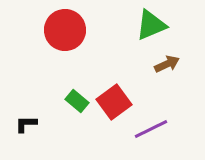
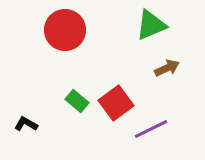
brown arrow: moved 4 px down
red square: moved 2 px right, 1 px down
black L-shape: rotated 30 degrees clockwise
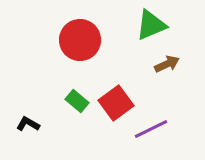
red circle: moved 15 px right, 10 px down
brown arrow: moved 4 px up
black L-shape: moved 2 px right
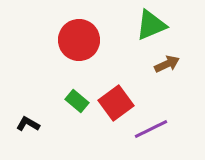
red circle: moved 1 px left
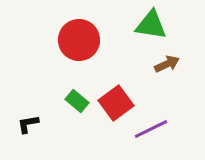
green triangle: rotated 32 degrees clockwise
black L-shape: rotated 40 degrees counterclockwise
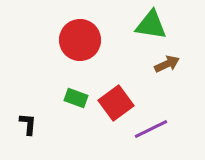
red circle: moved 1 px right
green rectangle: moved 1 px left, 3 px up; rotated 20 degrees counterclockwise
black L-shape: rotated 105 degrees clockwise
